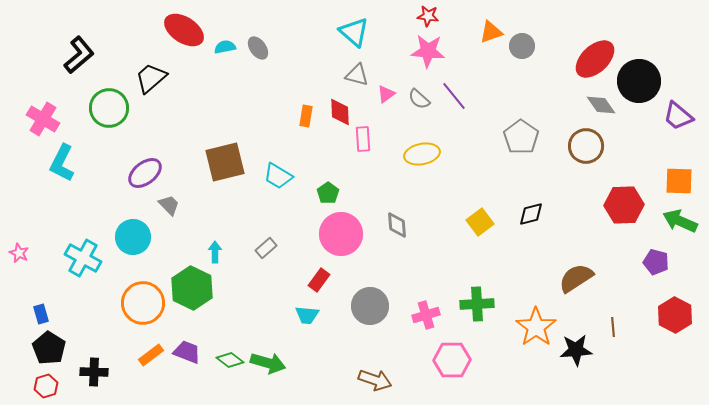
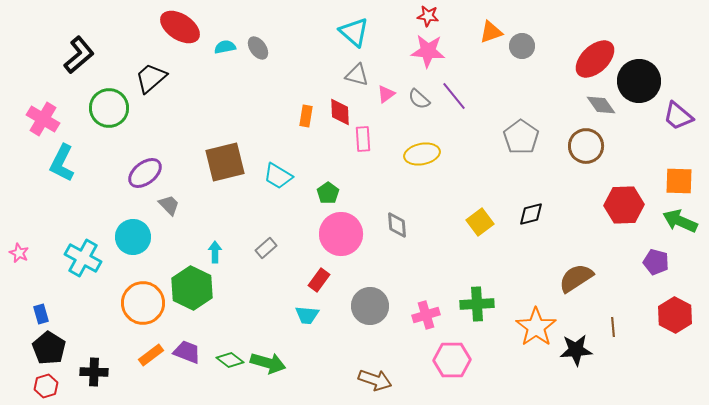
red ellipse at (184, 30): moved 4 px left, 3 px up
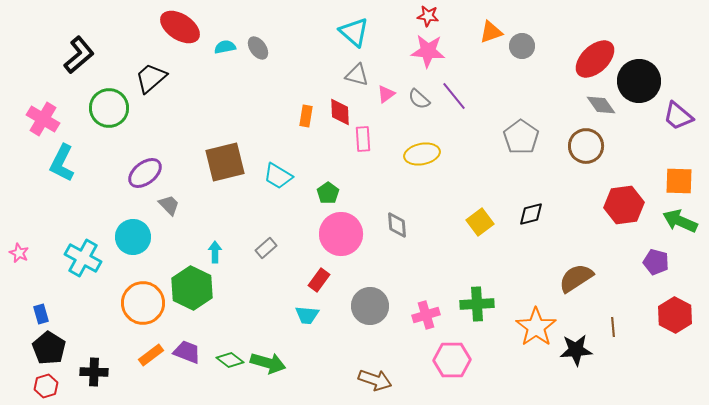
red hexagon at (624, 205): rotated 6 degrees counterclockwise
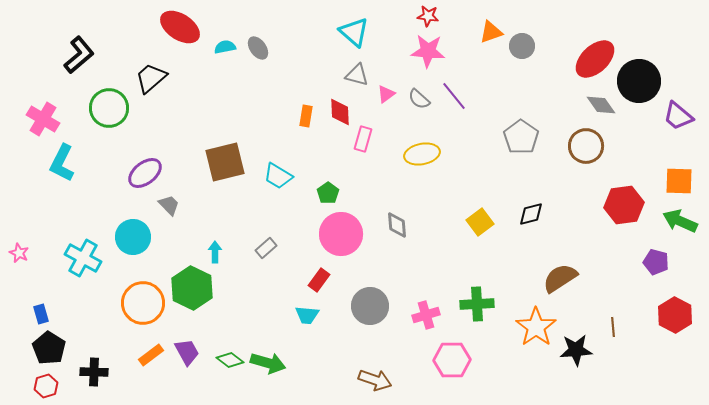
pink rectangle at (363, 139): rotated 20 degrees clockwise
brown semicircle at (576, 278): moved 16 px left
purple trapezoid at (187, 352): rotated 40 degrees clockwise
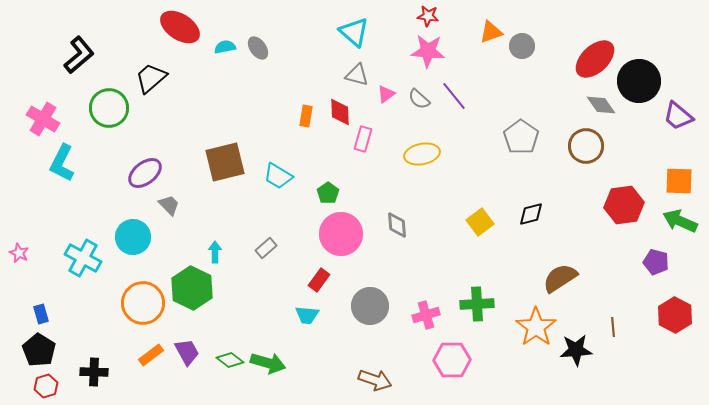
black pentagon at (49, 348): moved 10 px left, 2 px down
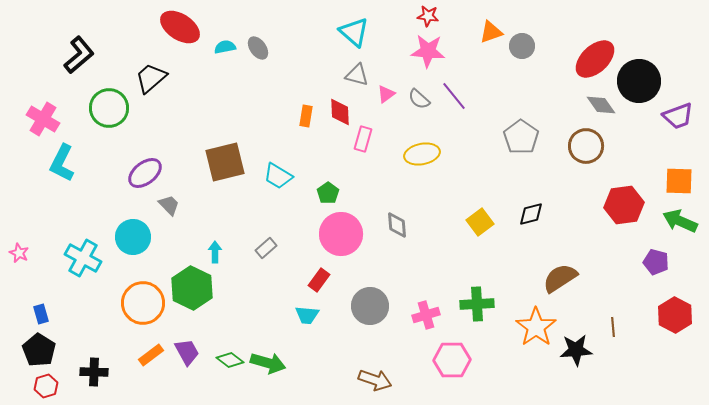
purple trapezoid at (678, 116): rotated 60 degrees counterclockwise
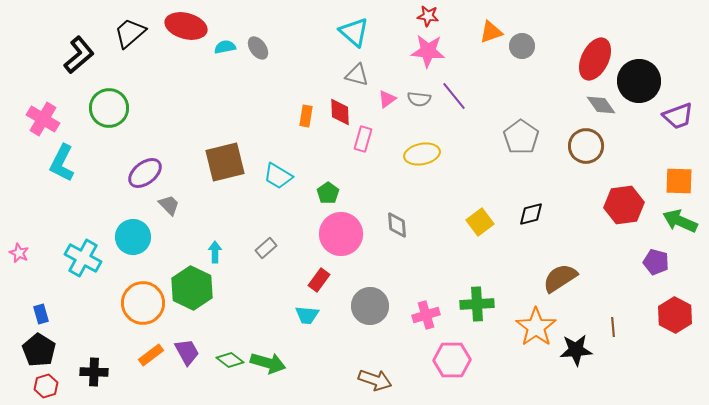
red ellipse at (180, 27): moved 6 px right, 1 px up; rotated 18 degrees counterclockwise
red ellipse at (595, 59): rotated 21 degrees counterclockwise
black trapezoid at (151, 78): moved 21 px left, 45 px up
pink triangle at (386, 94): moved 1 px right, 5 px down
gray semicircle at (419, 99): rotated 35 degrees counterclockwise
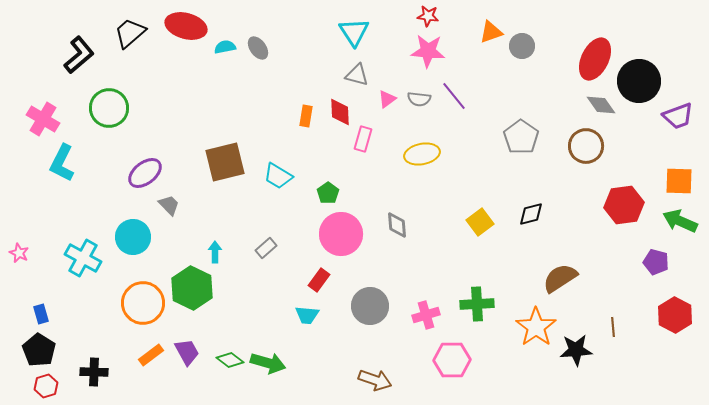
cyan triangle at (354, 32): rotated 16 degrees clockwise
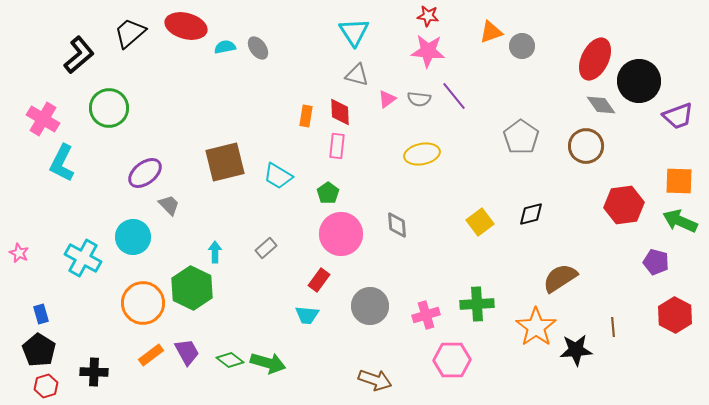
pink rectangle at (363, 139): moved 26 px left, 7 px down; rotated 10 degrees counterclockwise
